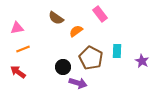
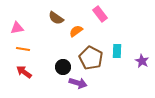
orange line: rotated 32 degrees clockwise
red arrow: moved 6 px right
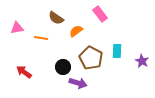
orange line: moved 18 px right, 11 px up
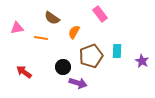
brown semicircle: moved 4 px left
orange semicircle: moved 2 px left, 1 px down; rotated 24 degrees counterclockwise
brown pentagon: moved 2 px up; rotated 25 degrees clockwise
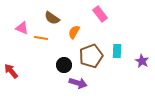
pink triangle: moved 5 px right; rotated 32 degrees clockwise
black circle: moved 1 px right, 2 px up
red arrow: moved 13 px left, 1 px up; rotated 14 degrees clockwise
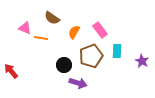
pink rectangle: moved 16 px down
pink triangle: moved 3 px right
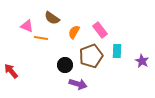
pink triangle: moved 2 px right, 2 px up
black circle: moved 1 px right
purple arrow: moved 1 px down
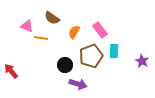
cyan rectangle: moved 3 px left
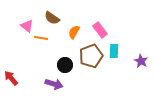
pink triangle: rotated 16 degrees clockwise
purple star: moved 1 px left
red arrow: moved 7 px down
purple arrow: moved 24 px left
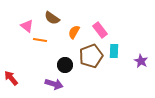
orange line: moved 1 px left, 2 px down
